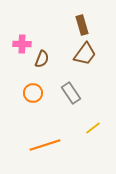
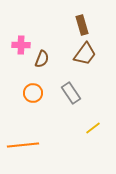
pink cross: moved 1 px left, 1 px down
orange line: moved 22 px left; rotated 12 degrees clockwise
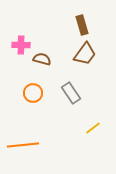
brown semicircle: rotated 96 degrees counterclockwise
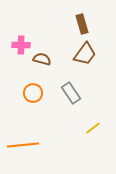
brown rectangle: moved 1 px up
